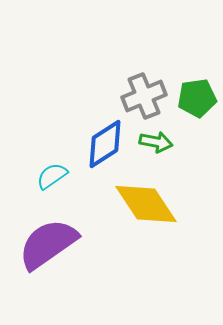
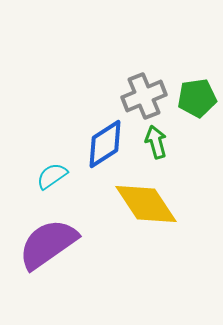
green arrow: rotated 116 degrees counterclockwise
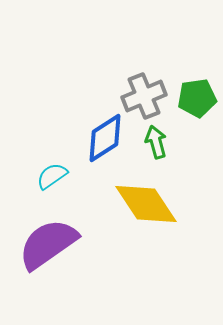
blue diamond: moved 6 px up
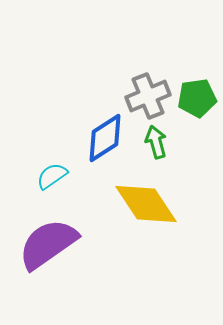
gray cross: moved 4 px right
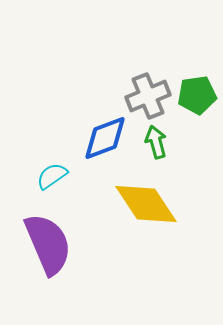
green pentagon: moved 3 px up
blue diamond: rotated 12 degrees clockwise
purple semicircle: rotated 102 degrees clockwise
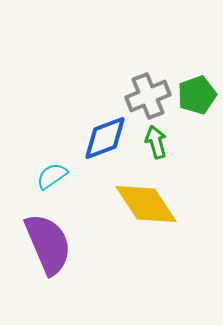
green pentagon: rotated 12 degrees counterclockwise
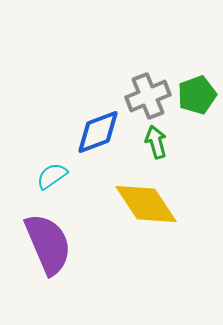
blue diamond: moved 7 px left, 6 px up
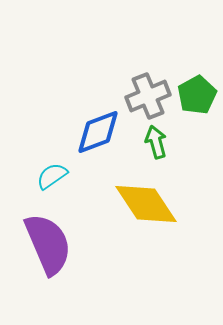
green pentagon: rotated 9 degrees counterclockwise
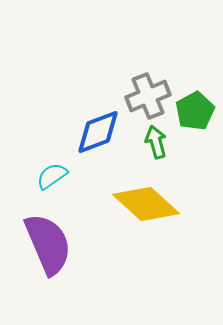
green pentagon: moved 2 px left, 16 px down
yellow diamond: rotated 14 degrees counterclockwise
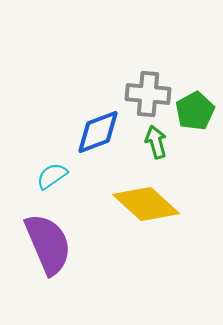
gray cross: moved 2 px up; rotated 27 degrees clockwise
